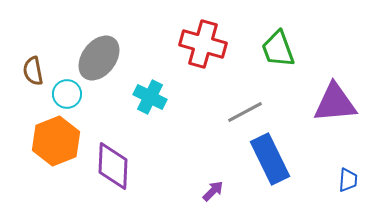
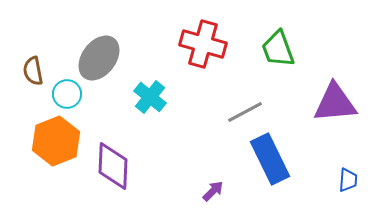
cyan cross: rotated 12 degrees clockwise
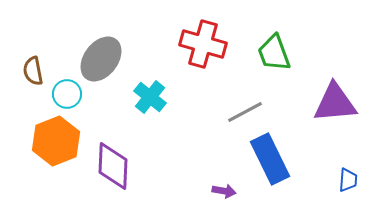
green trapezoid: moved 4 px left, 4 px down
gray ellipse: moved 2 px right, 1 px down
purple arrow: moved 11 px right; rotated 55 degrees clockwise
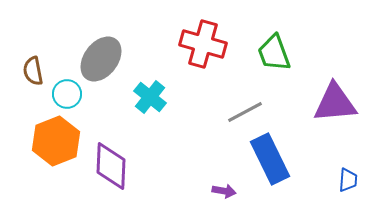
purple diamond: moved 2 px left
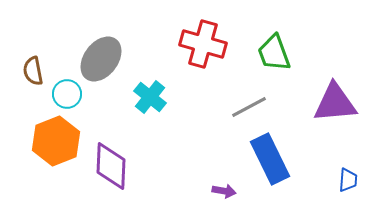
gray line: moved 4 px right, 5 px up
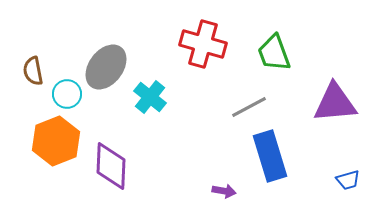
gray ellipse: moved 5 px right, 8 px down
blue rectangle: moved 3 px up; rotated 9 degrees clockwise
blue trapezoid: rotated 70 degrees clockwise
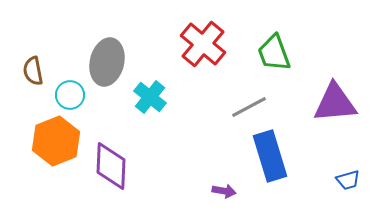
red cross: rotated 24 degrees clockwise
gray ellipse: moved 1 px right, 5 px up; rotated 24 degrees counterclockwise
cyan circle: moved 3 px right, 1 px down
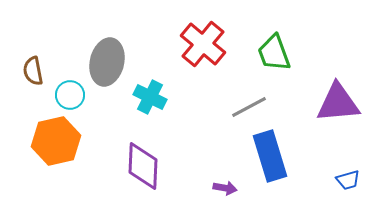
cyan cross: rotated 12 degrees counterclockwise
purple triangle: moved 3 px right
orange hexagon: rotated 9 degrees clockwise
purple diamond: moved 32 px right
purple arrow: moved 1 px right, 3 px up
